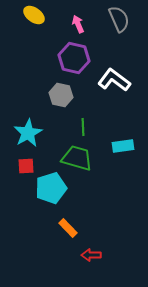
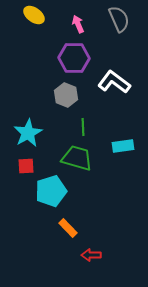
purple hexagon: rotated 12 degrees counterclockwise
white L-shape: moved 2 px down
gray hexagon: moved 5 px right; rotated 10 degrees clockwise
cyan pentagon: moved 3 px down
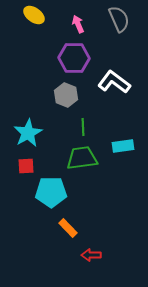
green trapezoid: moved 5 px right; rotated 24 degrees counterclockwise
cyan pentagon: moved 1 px down; rotated 16 degrees clockwise
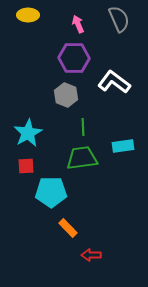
yellow ellipse: moved 6 px left; rotated 35 degrees counterclockwise
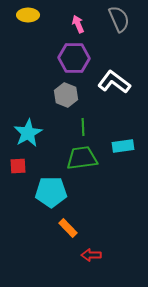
red square: moved 8 px left
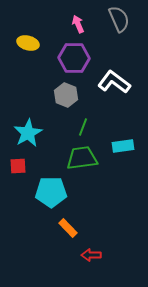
yellow ellipse: moved 28 px down; rotated 15 degrees clockwise
green line: rotated 24 degrees clockwise
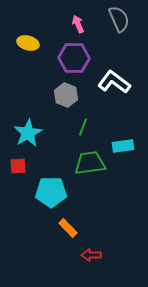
green trapezoid: moved 8 px right, 5 px down
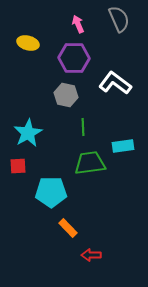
white L-shape: moved 1 px right, 1 px down
gray hexagon: rotated 10 degrees counterclockwise
green line: rotated 24 degrees counterclockwise
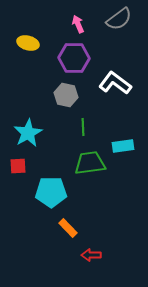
gray semicircle: rotated 76 degrees clockwise
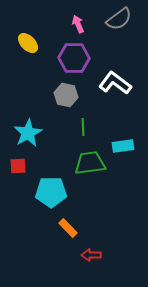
yellow ellipse: rotated 30 degrees clockwise
